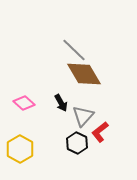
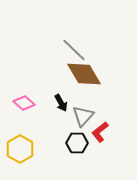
black hexagon: rotated 25 degrees counterclockwise
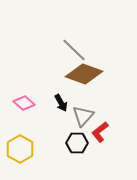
brown diamond: rotated 39 degrees counterclockwise
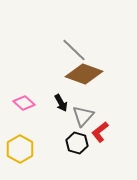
black hexagon: rotated 15 degrees clockwise
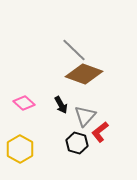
black arrow: moved 2 px down
gray triangle: moved 2 px right
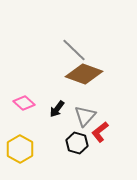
black arrow: moved 4 px left, 4 px down; rotated 66 degrees clockwise
